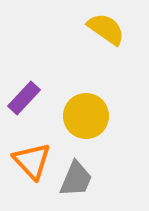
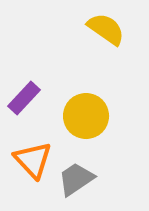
orange triangle: moved 1 px right, 1 px up
gray trapezoid: rotated 147 degrees counterclockwise
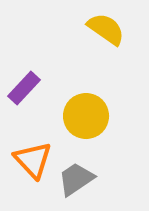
purple rectangle: moved 10 px up
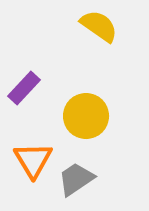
yellow semicircle: moved 7 px left, 3 px up
orange triangle: rotated 12 degrees clockwise
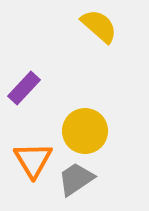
yellow semicircle: rotated 6 degrees clockwise
yellow circle: moved 1 px left, 15 px down
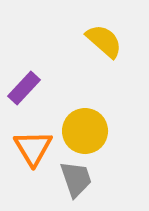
yellow semicircle: moved 5 px right, 15 px down
orange triangle: moved 12 px up
gray trapezoid: rotated 105 degrees clockwise
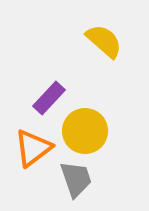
purple rectangle: moved 25 px right, 10 px down
orange triangle: rotated 24 degrees clockwise
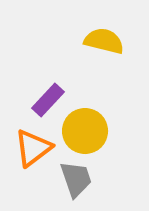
yellow semicircle: rotated 27 degrees counterclockwise
purple rectangle: moved 1 px left, 2 px down
